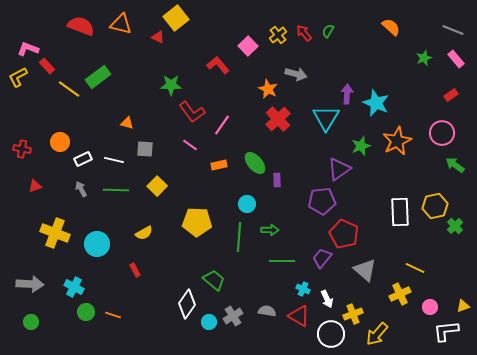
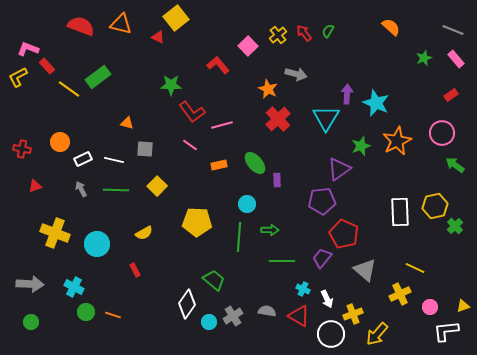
pink line at (222, 125): rotated 40 degrees clockwise
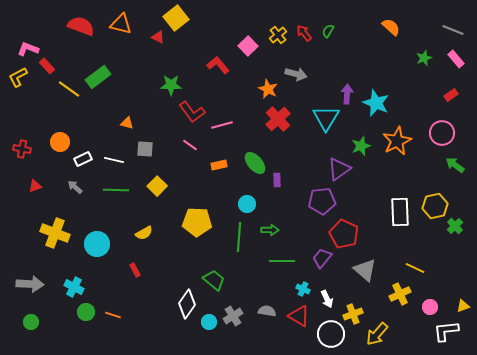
gray arrow at (81, 189): moved 6 px left, 2 px up; rotated 21 degrees counterclockwise
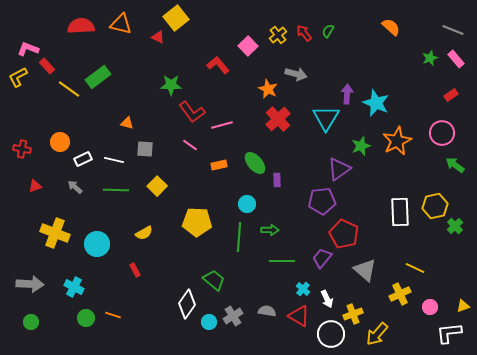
red semicircle at (81, 26): rotated 24 degrees counterclockwise
green star at (424, 58): moved 6 px right
cyan cross at (303, 289): rotated 16 degrees clockwise
green circle at (86, 312): moved 6 px down
white L-shape at (446, 331): moved 3 px right, 2 px down
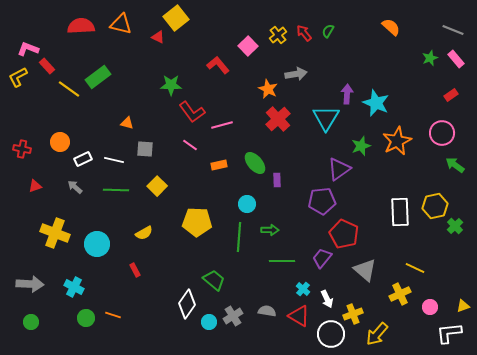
gray arrow at (296, 74): rotated 25 degrees counterclockwise
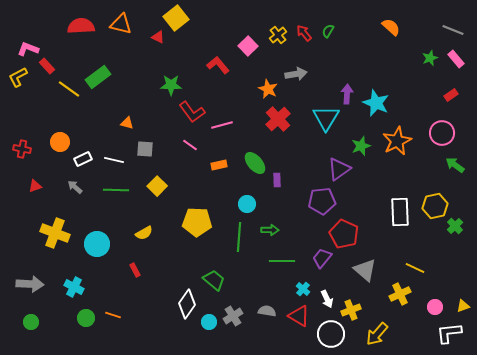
pink circle at (430, 307): moved 5 px right
yellow cross at (353, 314): moved 2 px left, 4 px up
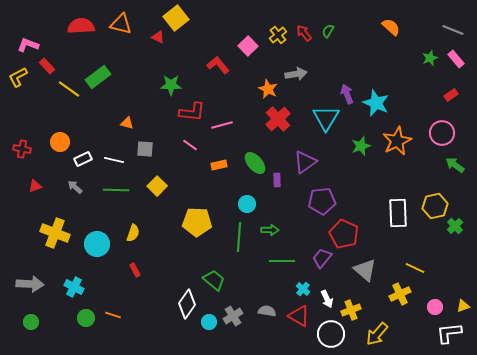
pink L-shape at (28, 49): moved 4 px up
purple arrow at (347, 94): rotated 24 degrees counterclockwise
red L-shape at (192, 112): rotated 48 degrees counterclockwise
purple triangle at (339, 169): moved 34 px left, 7 px up
white rectangle at (400, 212): moved 2 px left, 1 px down
yellow semicircle at (144, 233): moved 11 px left; rotated 42 degrees counterclockwise
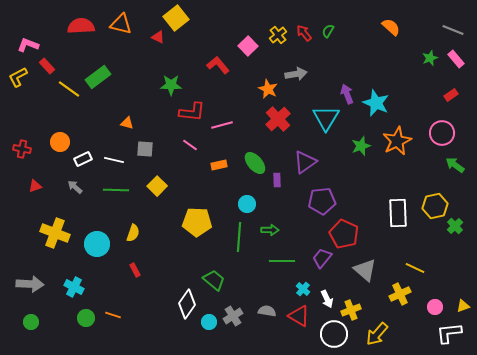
white circle at (331, 334): moved 3 px right
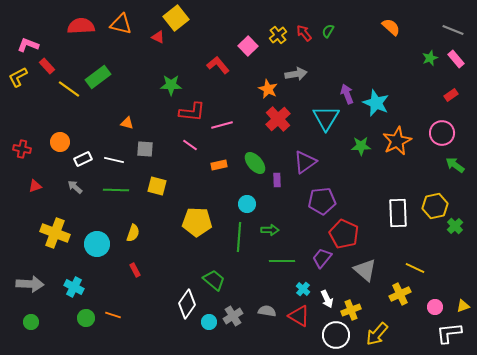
green star at (361, 146): rotated 18 degrees clockwise
yellow square at (157, 186): rotated 30 degrees counterclockwise
white circle at (334, 334): moved 2 px right, 1 px down
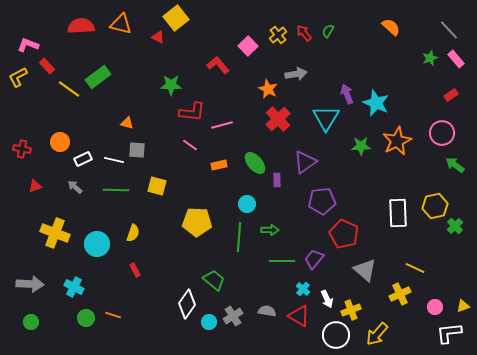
gray line at (453, 30): moved 4 px left; rotated 25 degrees clockwise
gray square at (145, 149): moved 8 px left, 1 px down
purple trapezoid at (322, 258): moved 8 px left, 1 px down
